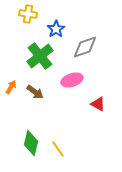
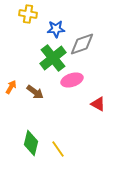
blue star: rotated 30 degrees clockwise
gray diamond: moved 3 px left, 3 px up
green cross: moved 13 px right, 2 px down
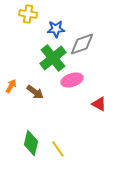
orange arrow: moved 1 px up
red triangle: moved 1 px right
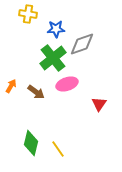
pink ellipse: moved 5 px left, 4 px down
brown arrow: moved 1 px right
red triangle: rotated 35 degrees clockwise
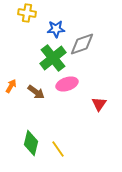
yellow cross: moved 1 px left, 1 px up
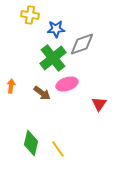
yellow cross: moved 3 px right, 2 px down
orange arrow: rotated 24 degrees counterclockwise
brown arrow: moved 6 px right, 1 px down
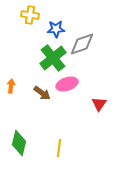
green diamond: moved 12 px left
yellow line: moved 1 px right, 1 px up; rotated 42 degrees clockwise
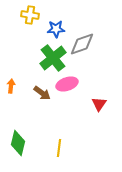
green diamond: moved 1 px left
